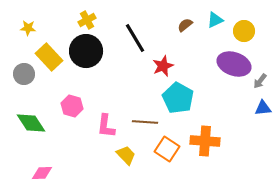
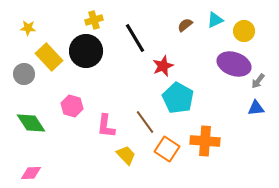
yellow cross: moved 7 px right; rotated 12 degrees clockwise
gray arrow: moved 2 px left
blue triangle: moved 7 px left
brown line: rotated 50 degrees clockwise
pink diamond: moved 11 px left
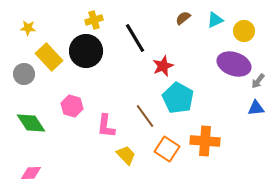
brown semicircle: moved 2 px left, 7 px up
brown line: moved 6 px up
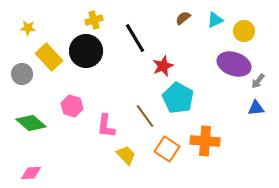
gray circle: moved 2 px left
green diamond: rotated 16 degrees counterclockwise
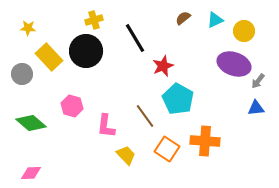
cyan pentagon: moved 1 px down
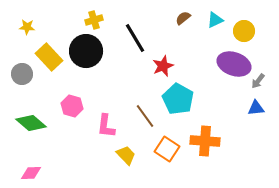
yellow star: moved 1 px left, 1 px up
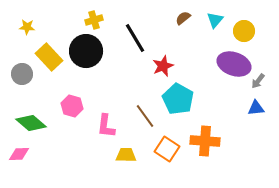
cyan triangle: rotated 24 degrees counterclockwise
yellow trapezoid: rotated 45 degrees counterclockwise
pink diamond: moved 12 px left, 19 px up
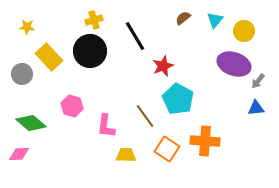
black line: moved 2 px up
black circle: moved 4 px right
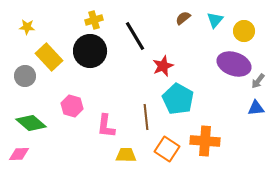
gray circle: moved 3 px right, 2 px down
brown line: moved 1 px right, 1 px down; rotated 30 degrees clockwise
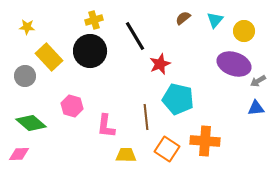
red star: moved 3 px left, 2 px up
gray arrow: rotated 21 degrees clockwise
cyan pentagon: rotated 16 degrees counterclockwise
